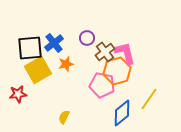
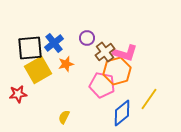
pink L-shape: rotated 120 degrees clockwise
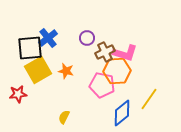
blue cross: moved 6 px left, 5 px up
brown cross: rotated 12 degrees clockwise
orange star: moved 7 px down; rotated 28 degrees clockwise
orange hexagon: rotated 12 degrees clockwise
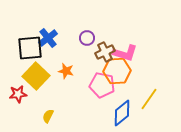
yellow square: moved 2 px left, 6 px down; rotated 16 degrees counterclockwise
yellow semicircle: moved 16 px left, 1 px up
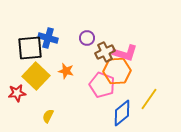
blue cross: rotated 36 degrees counterclockwise
pink pentagon: rotated 10 degrees clockwise
red star: moved 1 px left, 1 px up
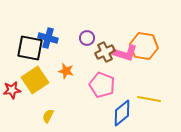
black square: rotated 16 degrees clockwise
orange hexagon: moved 27 px right, 25 px up; rotated 12 degrees clockwise
yellow square: moved 1 px left, 4 px down; rotated 12 degrees clockwise
red star: moved 5 px left, 3 px up
yellow line: rotated 65 degrees clockwise
